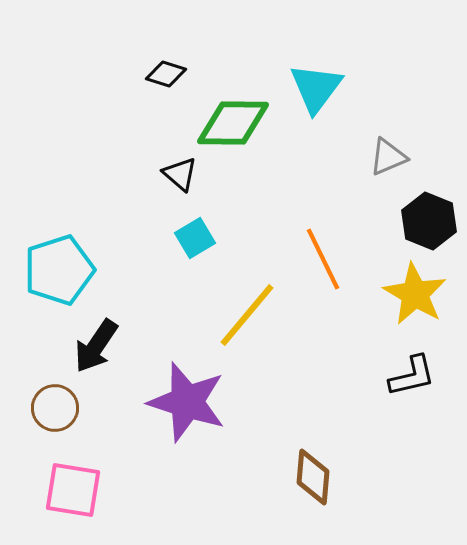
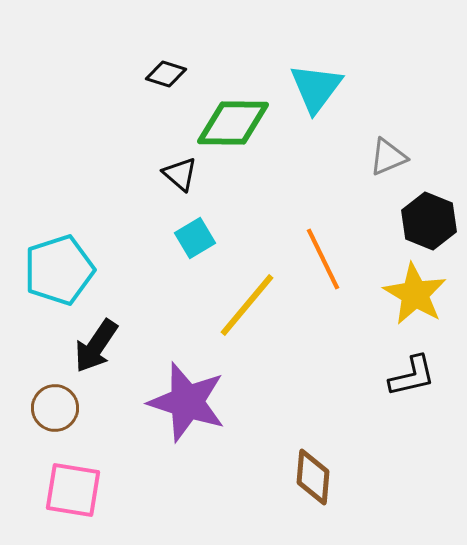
yellow line: moved 10 px up
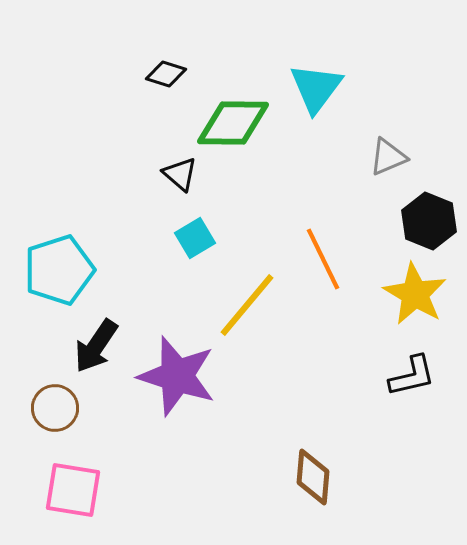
purple star: moved 10 px left, 26 px up
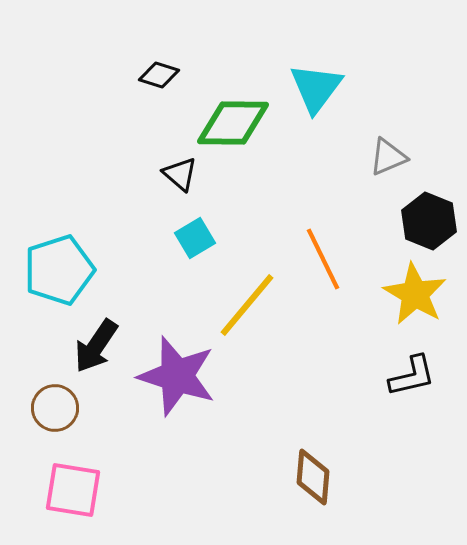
black diamond: moved 7 px left, 1 px down
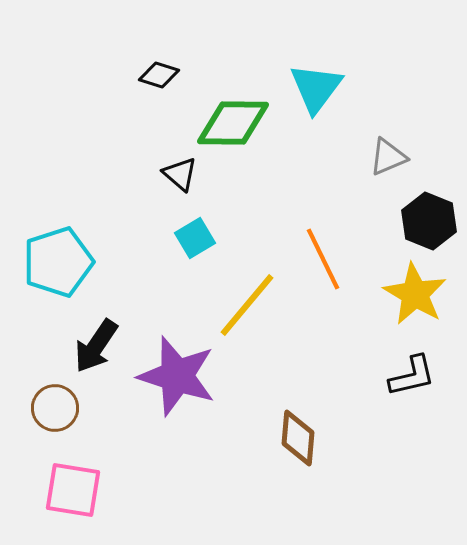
cyan pentagon: moved 1 px left, 8 px up
brown diamond: moved 15 px left, 39 px up
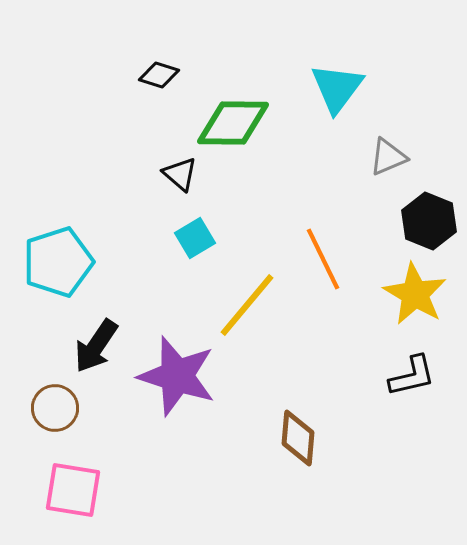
cyan triangle: moved 21 px right
